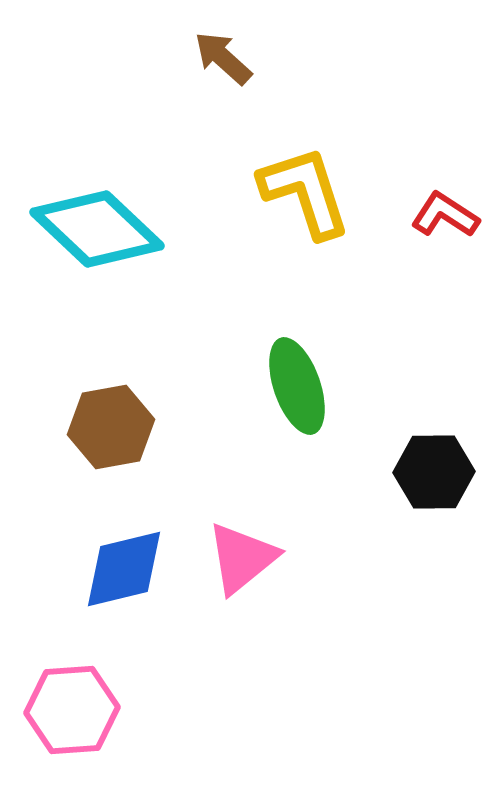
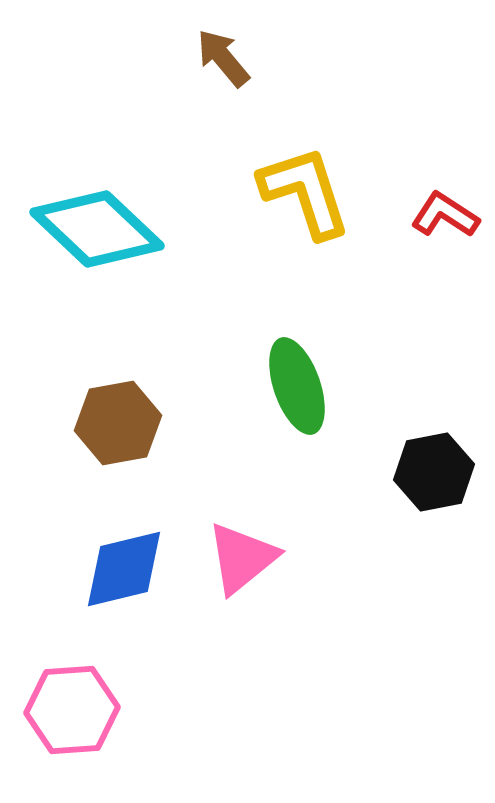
brown arrow: rotated 8 degrees clockwise
brown hexagon: moved 7 px right, 4 px up
black hexagon: rotated 10 degrees counterclockwise
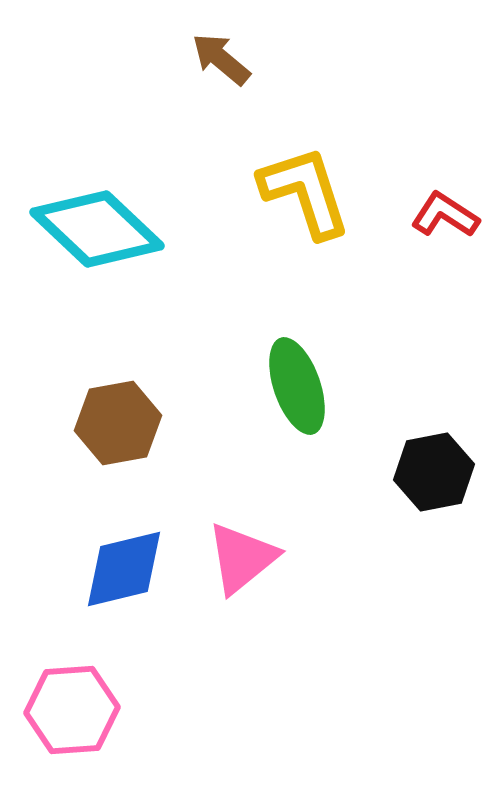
brown arrow: moved 2 px left, 1 px down; rotated 10 degrees counterclockwise
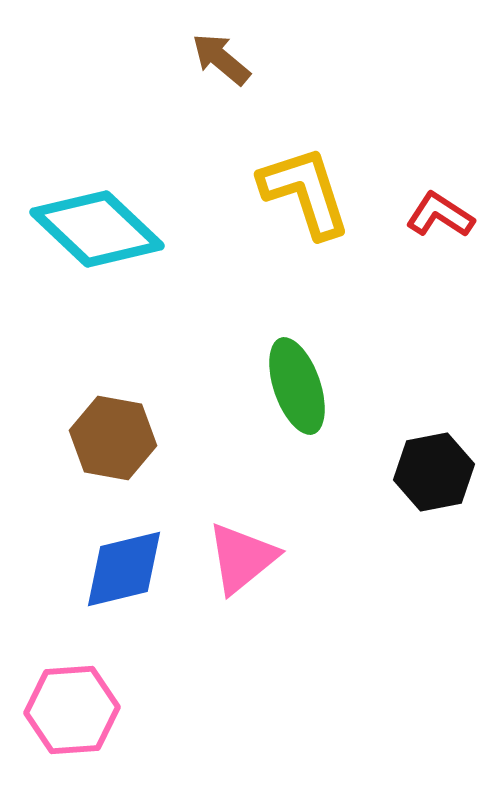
red L-shape: moved 5 px left
brown hexagon: moved 5 px left, 15 px down; rotated 20 degrees clockwise
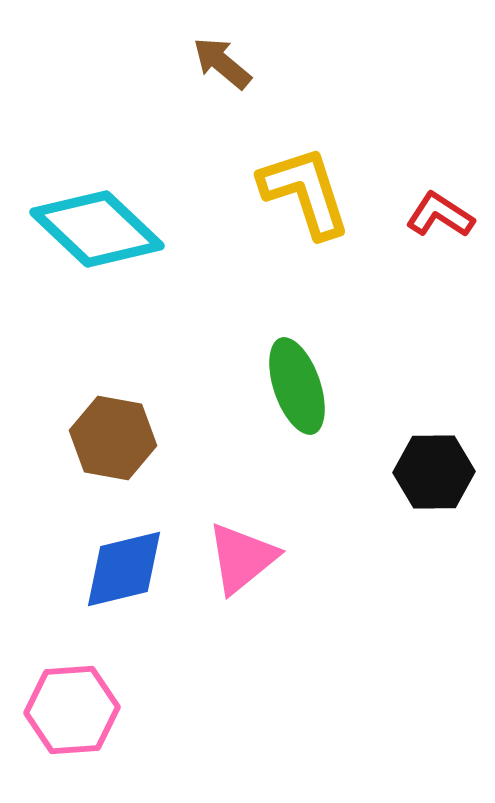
brown arrow: moved 1 px right, 4 px down
black hexagon: rotated 10 degrees clockwise
